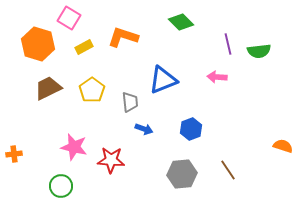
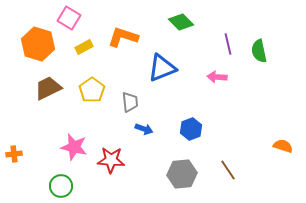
green semicircle: rotated 85 degrees clockwise
blue triangle: moved 1 px left, 12 px up
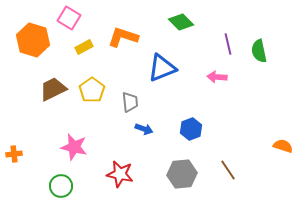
orange hexagon: moved 5 px left, 4 px up
brown trapezoid: moved 5 px right, 1 px down
red star: moved 9 px right, 14 px down; rotated 8 degrees clockwise
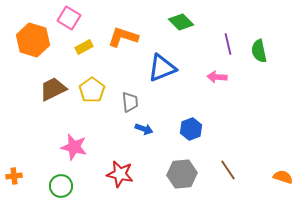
orange semicircle: moved 31 px down
orange cross: moved 22 px down
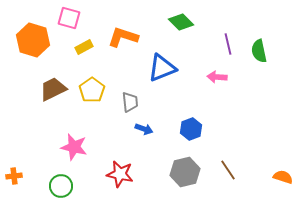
pink square: rotated 15 degrees counterclockwise
gray hexagon: moved 3 px right, 2 px up; rotated 8 degrees counterclockwise
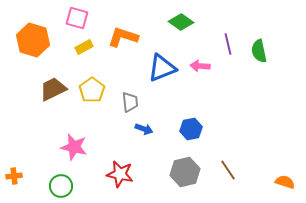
pink square: moved 8 px right
green diamond: rotated 10 degrees counterclockwise
pink arrow: moved 17 px left, 11 px up
blue hexagon: rotated 10 degrees clockwise
orange semicircle: moved 2 px right, 5 px down
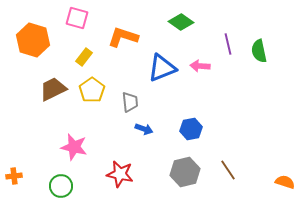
yellow rectangle: moved 10 px down; rotated 24 degrees counterclockwise
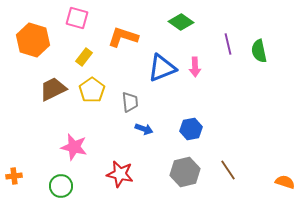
pink arrow: moved 5 px left, 1 px down; rotated 96 degrees counterclockwise
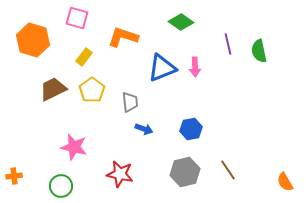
orange semicircle: rotated 138 degrees counterclockwise
